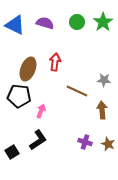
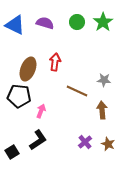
purple cross: rotated 32 degrees clockwise
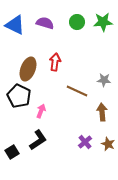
green star: rotated 30 degrees clockwise
black pentagon: rotated 20 degrees clockwise
brown arrow: moved 2 px down
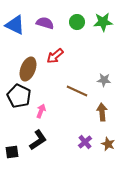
red arrow: moved 6 px up; rotated 138 degrees counterclockwise
black square: rotated 24 degrees clockwise
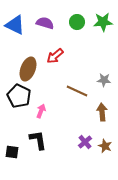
black L-shape: rotated 65 degrees counterclockwise
brown star: moved 3 px left, 2 px down
black square: rotated 16 degrees clockwise
